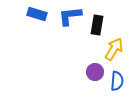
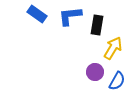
blue rectangle: rotated 18 degrees clockwise
yellow arrow: moved 1 px left, 1 px up
blue semicircle: rotated 24 degrees clockwise
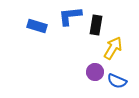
blue rectangle: moved 12 px down; rotated 18 degrees counterclockwise
black rectangle: moved 1 px left
blue semicircle: rotated 84 degrees clockwise
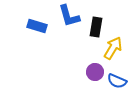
blue L-shape: moved 1 px left; rotated 100 degrees counterclockwise
black rectangle: moved 2 px down
